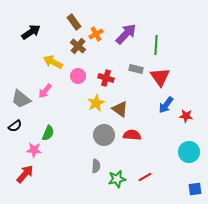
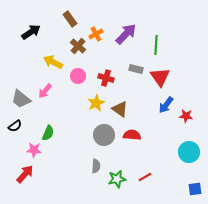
brown rectangle: moved 4 px left, 3 px up
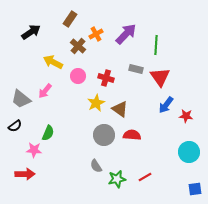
brown rectangle: rotated 70 degrees clockwise
gray semicircle: rotated 144 degrees clockwise
red arrow: rotated 48 degrees clockwise
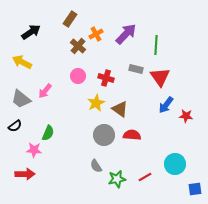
yellow arrow: moved 31 px left
cyan circle: moved 14 px left, 12 px down
